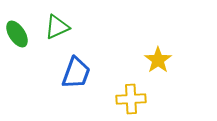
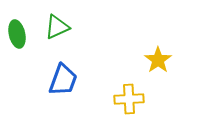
green ellipse: rotated 20 degrees clockwise
blue trapezoid: moved 13 px left, 7 px down
yellow cross: moved 2 px left
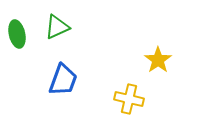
yellow cross: rotated 16 degrees clockwise
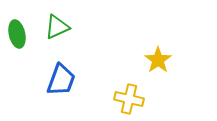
blue trapezoid: moved 2 px left
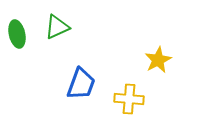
yellow star: rotated 8 degrees clockwise
blue trapezoid: moved 20 px right, 4 px down
yellow cross: rotated 8 degrees counterclockwise
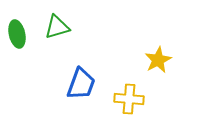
green triangle: rotated 8 degrees clockwise
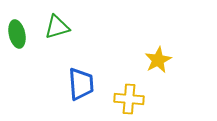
blue trapezoid: rotated 24 degrees counterclockwise
